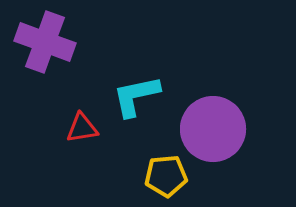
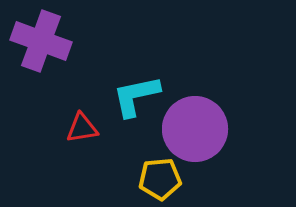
purple cross: moved 4 px left, 1 px up
purple circle: moved 18 px left
yellow pentagon: moved 6 px left, 3 px down
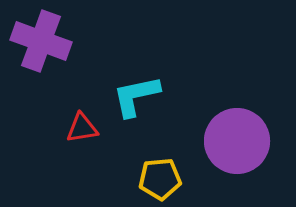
purple circle: moved 42 px right, 12 px down
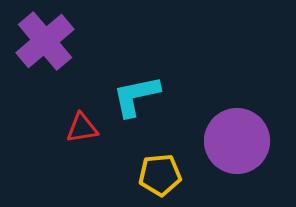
purple cross: moved 4 px right; rotated 30 degrees clockwise
yellow pentagon: moved 4 px up
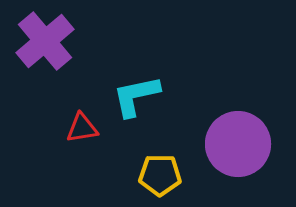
purple circle: moved 1 px right, 3 px down
yellow pentagon: rotated 6 degrees clockwise
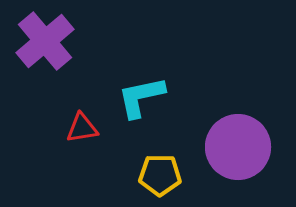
cyan L-shape: moved 5 px right, 1 px down
purple circle: moved 3 px down
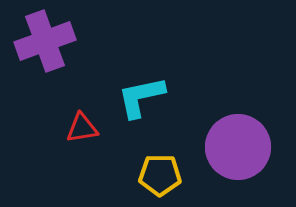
purple cross: rotated 20 degrees clockwise
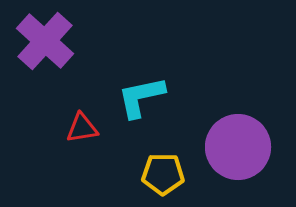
purple cross: rotated 28 degrees counterclockwise
yellow pentagon: moved 3 px right, 1 px up
